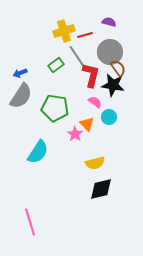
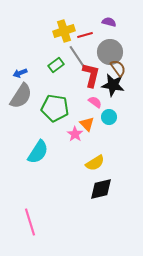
yellow semicircle: rotated 18 degrees counterclockwise
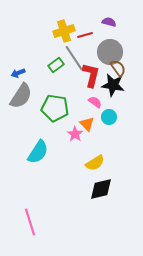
gray line: moved 4 px left
blue arrow: moved 2 px left
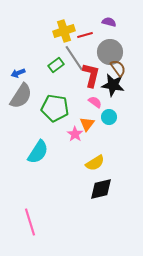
orange triangle: rotated 21 degrees clockwise
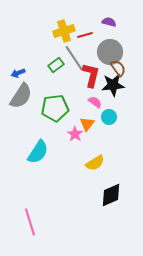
black star: rotated 15 degrees counterclockwise
green pentagon: rotated 16 degrees counterclockwise
black diamond: moved 10 px right, 6 px down; rotated 10 degrees counterclockwise
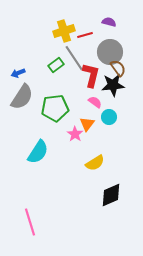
gray semicircle: moved 1 px right, 1 px down
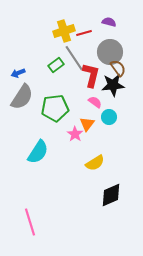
red line: moved 1 px left, 2 px up
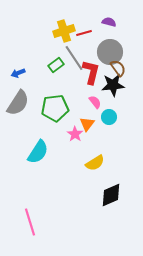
red L-shape: moved 3 px up
gray semicircle: moved 4 px left, 6 px down
pink semicircle: rotated 16 degrees clockwise
